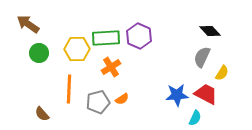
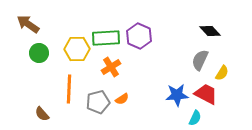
gray semicircle: moved 2 px left, 3 px down
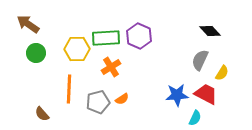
green circle: moved 3 px left
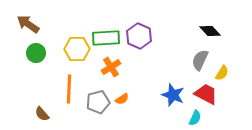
blue star: moved 4 px left; rotated 25 degrees clockwise
